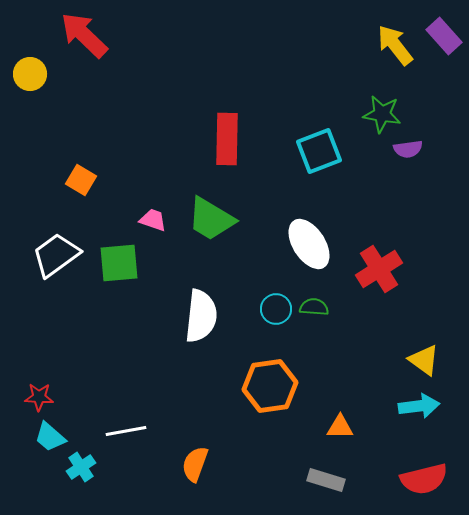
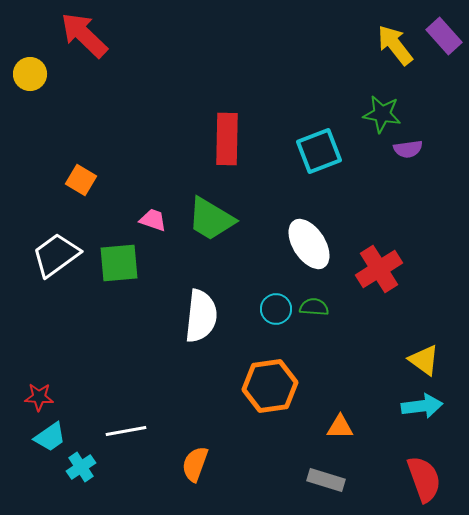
cyan arrow: moved 3 px right
cyan trapezoid: rotated 76 degrees counterclockwise
red semicircle: rotated 96 degrees counterclockwise
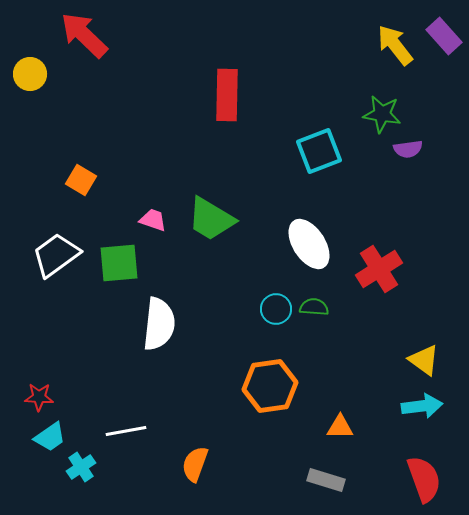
red rectangle: moved 44 px up
white semicircle: moved 42 px left, 8 px down
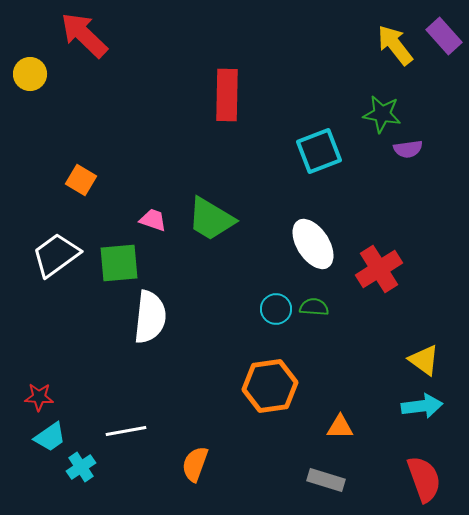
white ellipse: moved 4 px right
white semicircle: moved 9 px left, 7 px up
